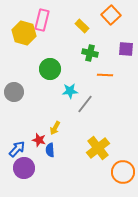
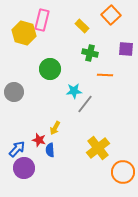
cyan star: moved 4 px right
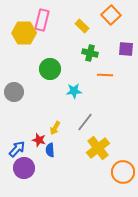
yellow hexagon: rotated 15 degrees counterclockwise
gray line: moved 18 px down
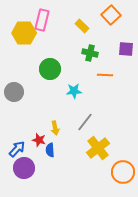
yellow arrow: rotated 40 degrees counterclockwise
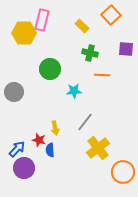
orange line: moved 3 px left
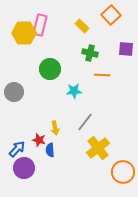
pink rectangle: moved 2 px left, 5 px down
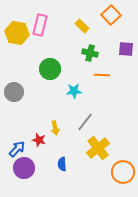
yellow hexagon: moved 7 px left; rotated 10 degrees clockwise
blue semicircle: moved 12 px right, 14 px down
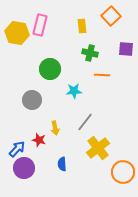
orange square: moved 1 px down
yellow rectangle: rotated 40 degrees clockwise
gray circle: moved 18 px right, 8 px down
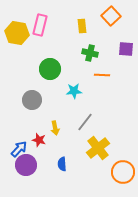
blue arrow: moved 2 px right
purple circle: moved 2 px right, 3 px up
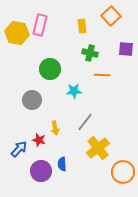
purple circle: moved 15 px right, 6 px down
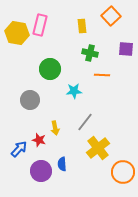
gray circle: moved 2 px left
